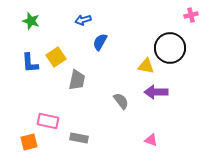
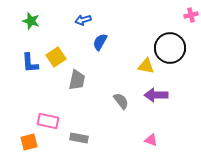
purple arrow: moved 3 px down
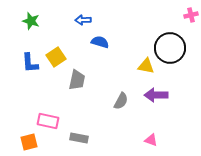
blue arrow: rotated 14 degrees clockwise
blue semicircle: rotated 78 degrees clockwise
gray semicircle: rotated 66 degrees clockwise
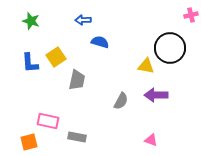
gray rectangle: moved 2 px left, 1 px up
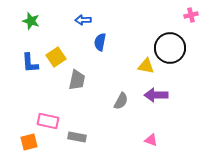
blue semicircle: rotated 96 degrees counterclockwise
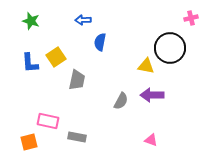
pink cross: moved 3 px down
purple arrow: moved 4 px left
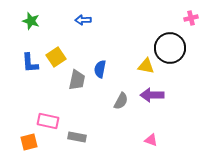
blue semicircle: moved 27 px down
